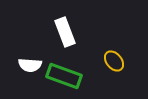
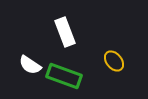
white semicircle: rotated 30 degrees clockwise
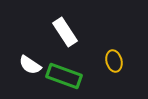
white rectangle: rotated 12 degrees counterclockwise
yellow ellipse: rotated 25 degrees clockwise
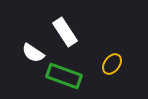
yellow ellipse: moved 2 px left, 3 px down; rotated 50 degrees clockwise
white semicircle: moved 3 px right, 12 px up
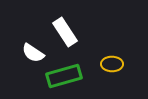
yellow ellipse: rotated 55 degrees clockwise
green rectangle: rotated 36 degrees counterclockwise
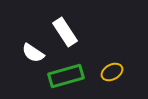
yellow ellipse: moved 8 px down; rotated 30 degrees counterclockwise
green rectangle: moved 2 px right
